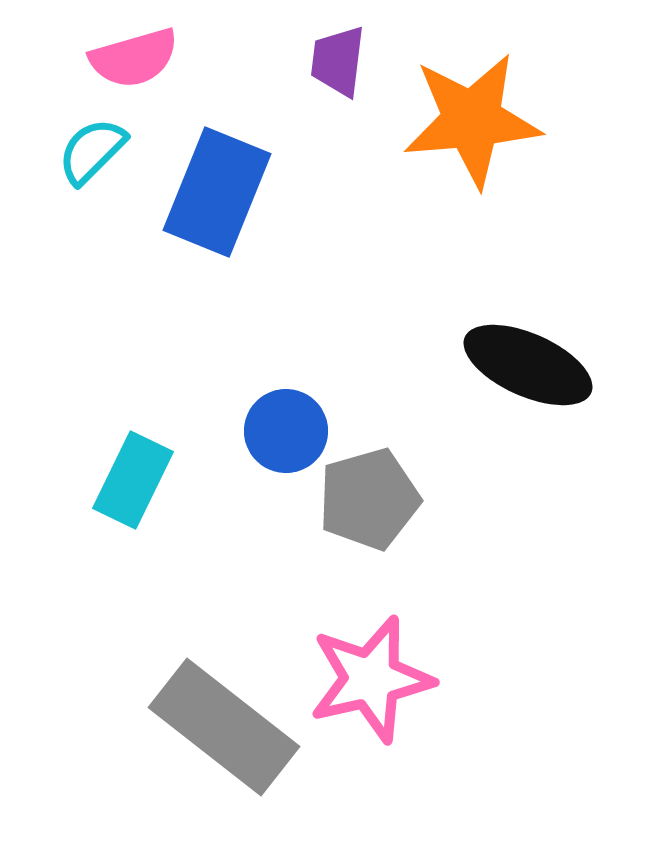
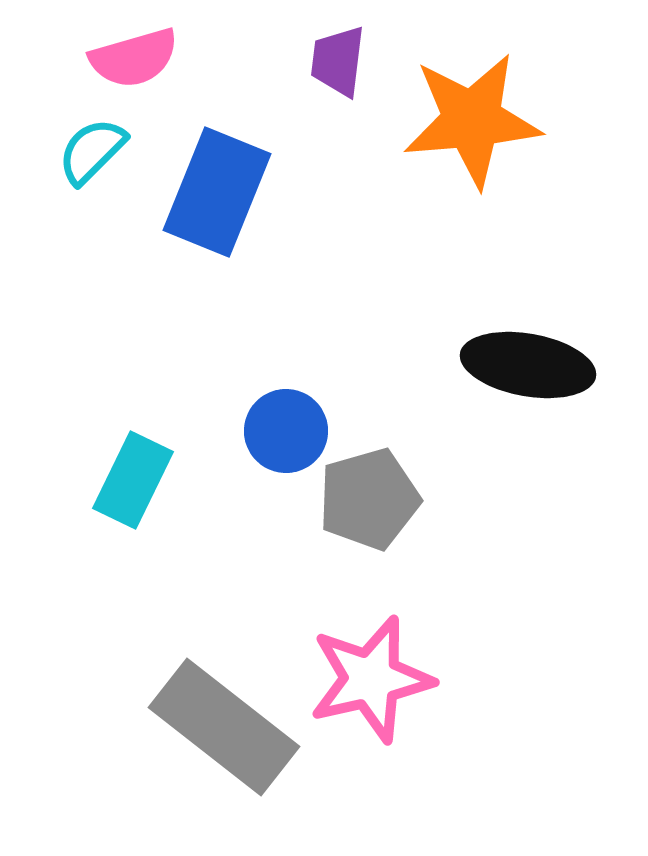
black ellipse: rotated 14 degrees counterclockwise
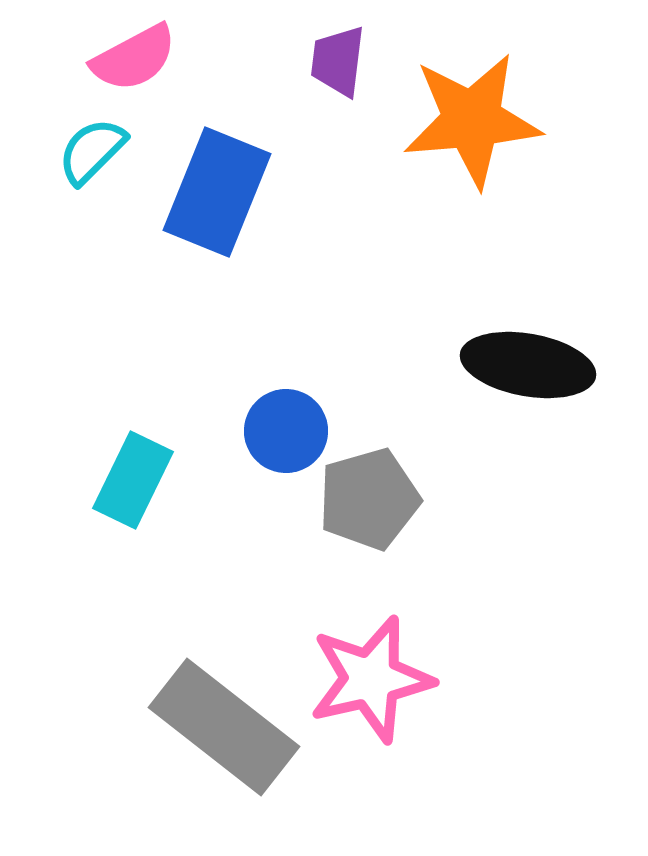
pink semicircle: rotated 12 degrees counterclockwise
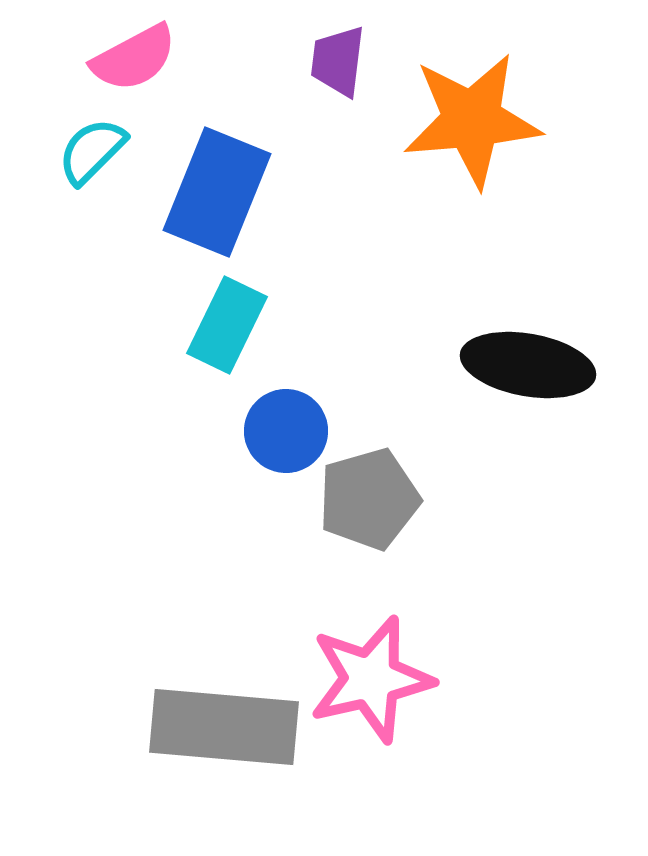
cyan rectangle: moved 94 px right, 155 px up
gray rectangle: rotated 33 degrees counterclockwise
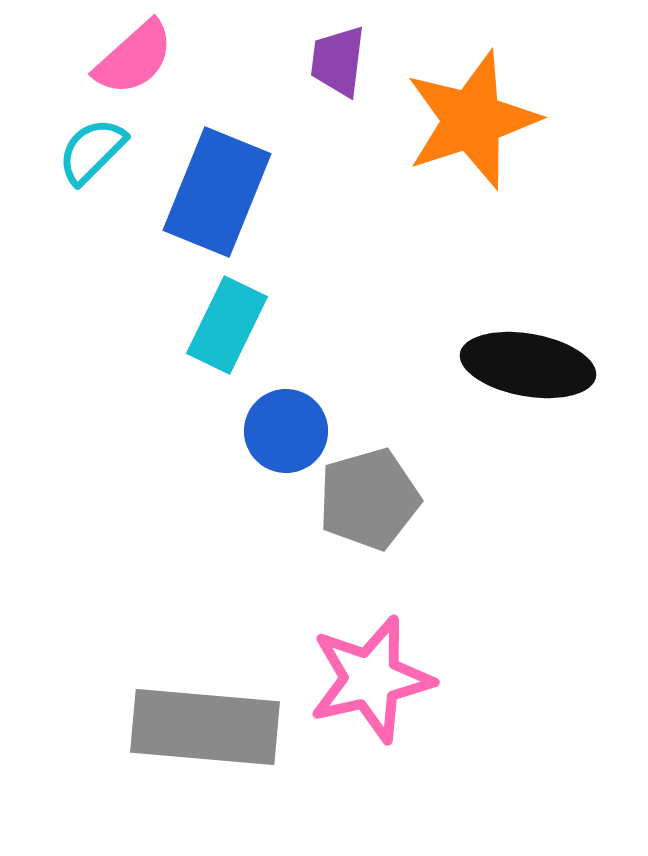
pink semicircle: rotated 14 degrees counterclockwise
orange star: rotated 13 degrees counterclockwise
gray rectangle: moved 19 px left
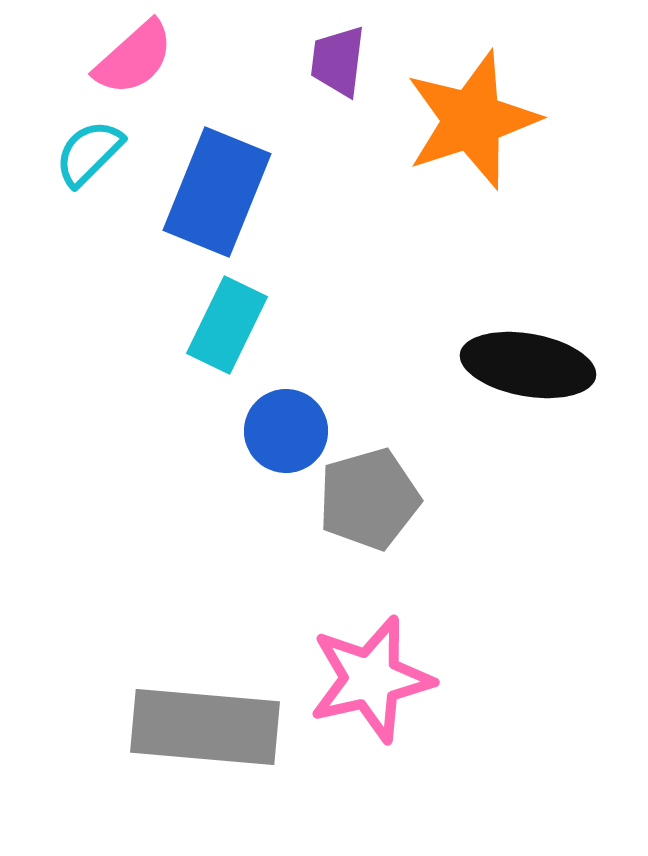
cyan semicircle: moved 3 px left, 2 px down
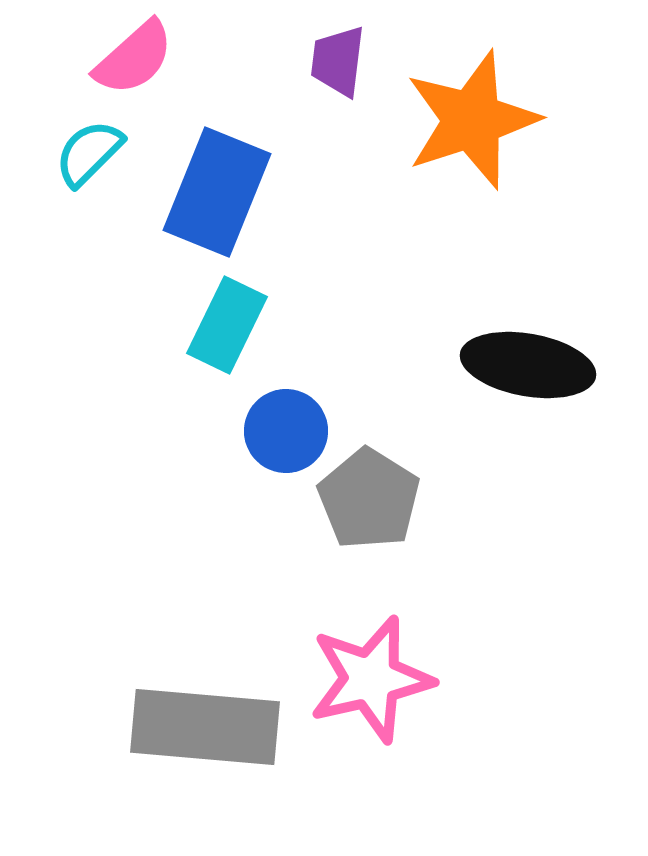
gray pentagon: rotated 24 degrees counterclockwise
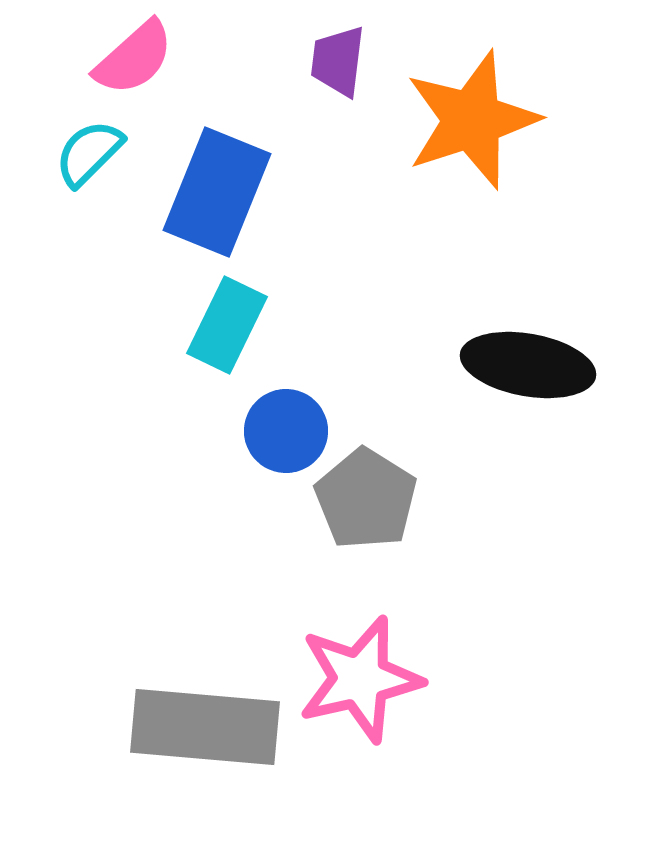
gray pentagon: moved 3 px left
pink star: moved 11 px left
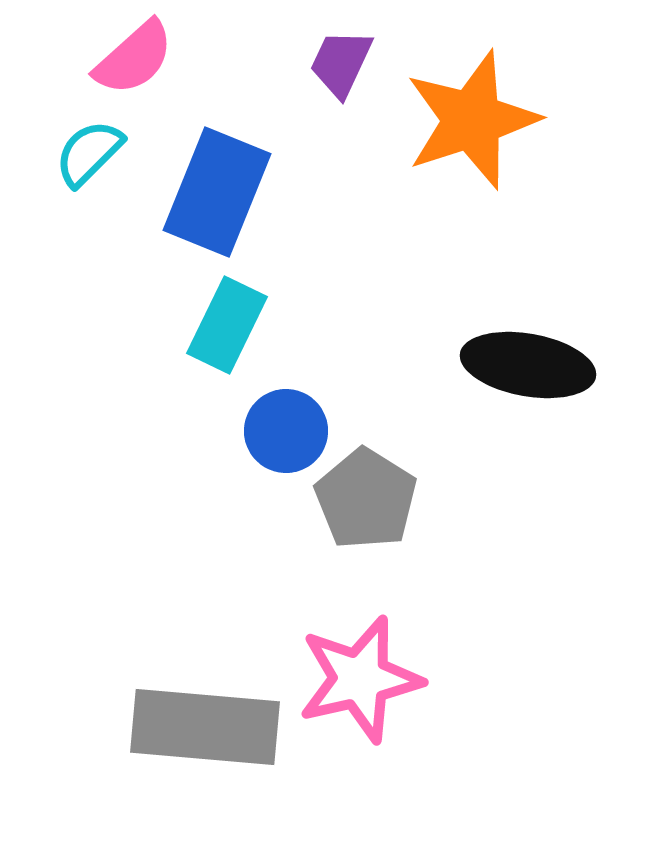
purple trapezoid: moved 3 px right, 2 px down; rotated 18 degrees clockwise
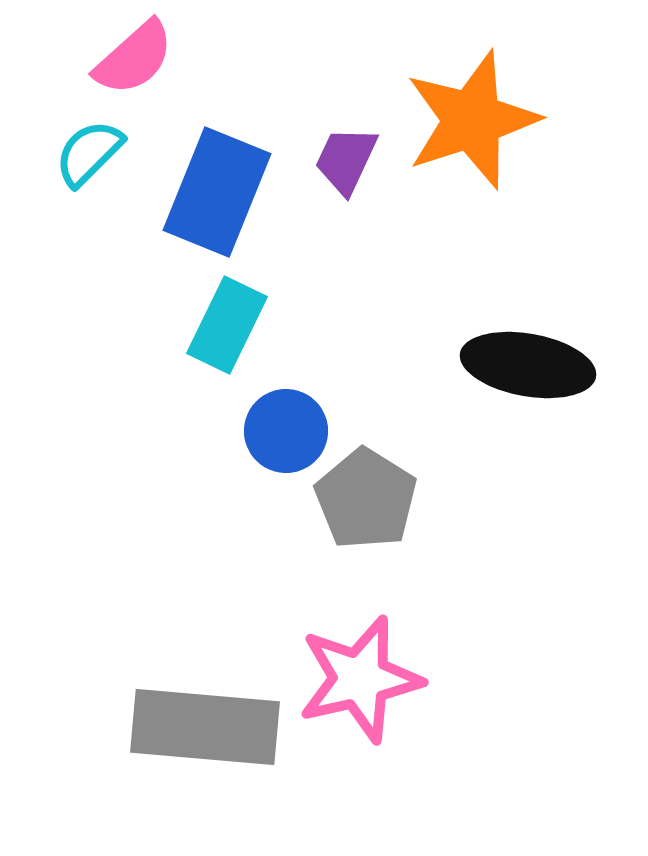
purple trapezoid: moved 5 px right, 97 px down
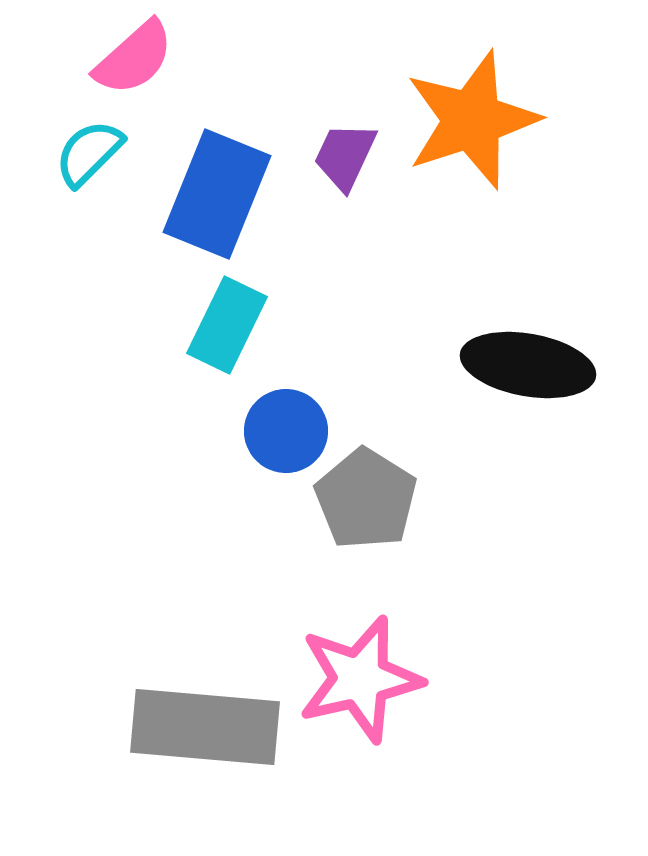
purple trapezoid: moved 1 px left, 4 px up
blue rectangle: moved 2 px down
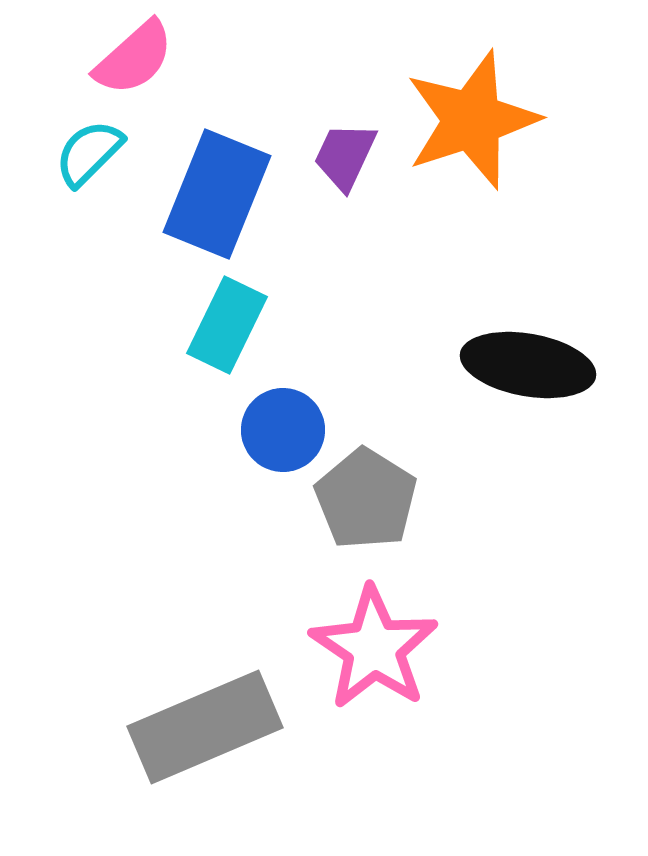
blue circle: moved 3 px left, 1 px up
pink star: moved 14 px right, 31 px up; rotated 25 degrees counterclockwise
gray rectangle: rotated 28 degrees counterclockwise
